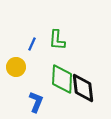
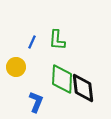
blue line: moved 2 px up
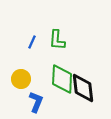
yellow circle: moved 5 px right, 12 px down
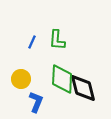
black diamond: rotated 8 degrees counterclockwise
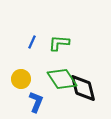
green L-shape: moved 2 px right, 3 px down; rotated 90 degrees clockwise
green diamond: rotated 36 degrees counterclockwise
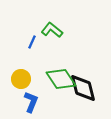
green L-shape: moved 7 px left, 13 px up; rotated 35 degrees clockwise
green diamond: moved 1 px left
blue L-shape: moved 5 px left
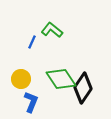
black diamond: rotated 48 degrees clockwise
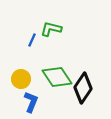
green L-shape: moved 1 px left, 1 px up; rotated 25 degrees counterclockwise
blue line: moved 2 px up
green diamond: moved 4 px left, 2 px up
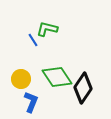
green L-shape: moved 4 px left
blue line: moved 1 px right; rotated 56 degrees counterclockwise
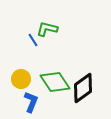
green diamond: moved 2 px left, 5 px down
black diamond: rotated 20 degrees clockwise
